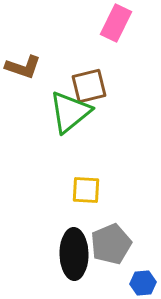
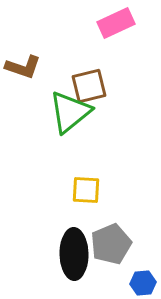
pink rectangle: rotated 39 degrees clockwise
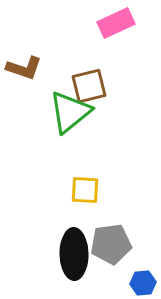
brown L-shape: moved 1 px right, 1 px down
yellow square: moved 1 px left
gray pentagon: rotated 15 degrees clockwise
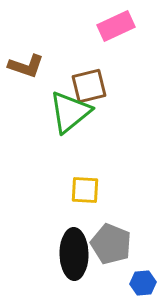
pink rectangle: moved 3 px down
brown L-shape: moved 2 px right, 2 px up
gray pentagon: rotated 30 degrees clockwise
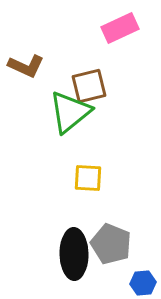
pink rectangle: moved 4 px right, 2 px down
brown L-shape: rotated 6 degrees clockwise
yellow square: moved 3 px right, 12 px up
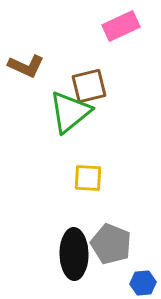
pink rectangle: moved 1 px right, 2 px up
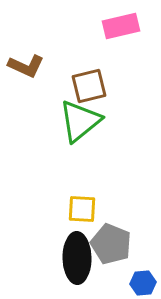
pink rectangle: rotated 12 degrees clockwise
green triangle: moved 10 px right, 9 px down
yellow square: moved 6 px left, 31 px down
black ellipse: moved 3 px right, 4 px down
